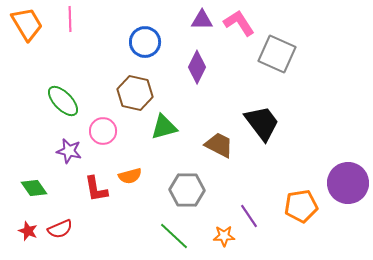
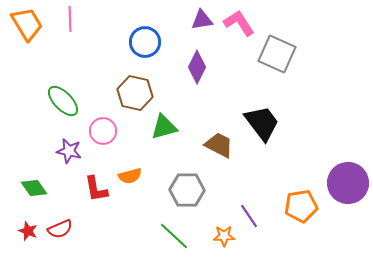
purple triangle: rotated 10 degrees counterclockwise
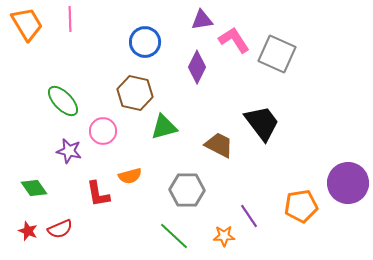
pink L-shape: moved 5 px left, 17 px down
red L-shape: moved 2 px right, 5 px down
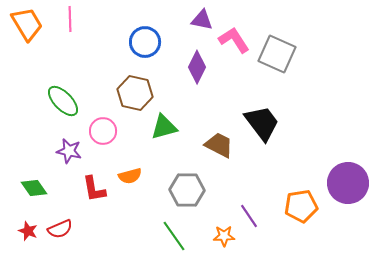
purple triangle: rotated 20 degrees clockwise
red L-shape: moved 4 px left, 5 px up
green line: rotated 12 degrees clockwise
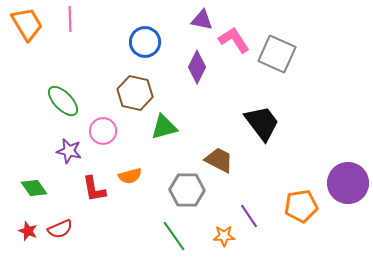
brown trapezoid: moved 15 px down
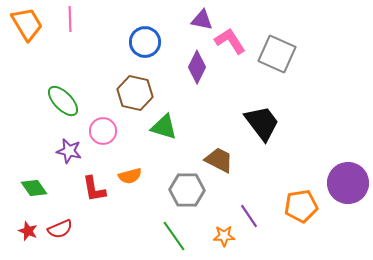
pink L-shape: moved 4 px left, 1 px down
green triangle: rotated 32 degrees clockwise
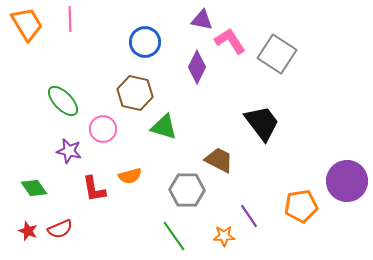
gray square: rotated 9 degrees clockwise
pink circle: moved 2 px up
purple circle: moved 1 px left, 2 px up
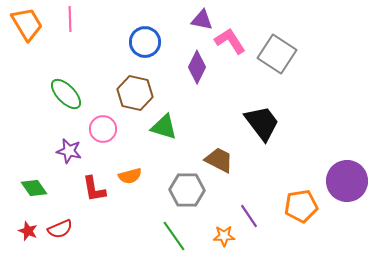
green ellipse: moved 3 px right, 7 px up
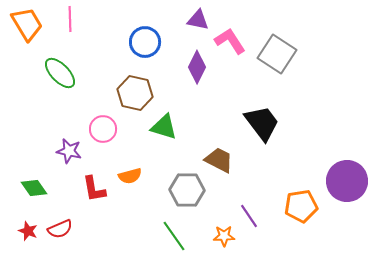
purple triangle: moved 4 px left
green ellipse: moved 6 px left, 21 px up
